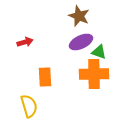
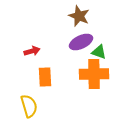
red arrow: moved 7 px right, 9 px down
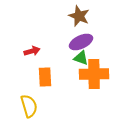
green triangle: moved 18 px left, 6 px down
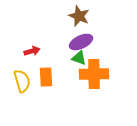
green triangle: moved 2 px left
orange rectangle: moved 1 px right
yellow semicircle: moved 7 px left, 25 px up
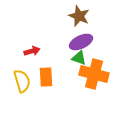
orange cross: rotated 16 degrees clockwise
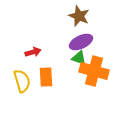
red arrow: moved 1 px right, 1 px down
orange cross: moved 3 px up
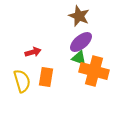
purple ellipse: rotated 15 degrees counterclockwise
orange rectangle: rotated 12 degrees clockwise
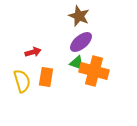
green triangle: moved 2 px left, 5 px down
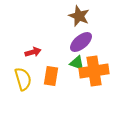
orange cross: rotated 24 degrees counterclockwise
orange rectangle: moved 5 px right, 1 px up
yellow semicircle: moved 1 px right, 2 px up
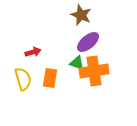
brown star: moved 2 px right, 1 px up
purple ellipse: moved 7 px right
orange rectangle: moved 1 px left, 2 px down
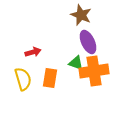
purple ellipse: rotated 75 degrees counterclockwise
green triangle: moved 1 px left
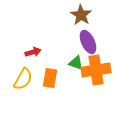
brown star: rotated 10 degrees clockwise
orange cross: moved 2 px right, 1 px up
yellow semicircle: rotated 45 degrees clockwise
